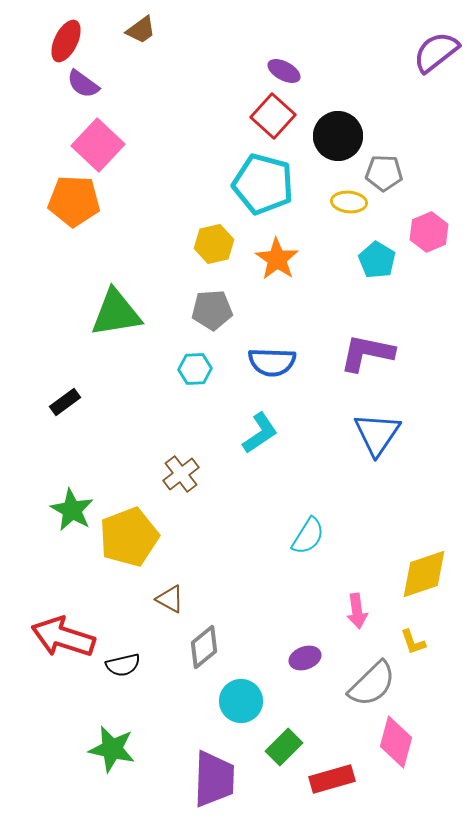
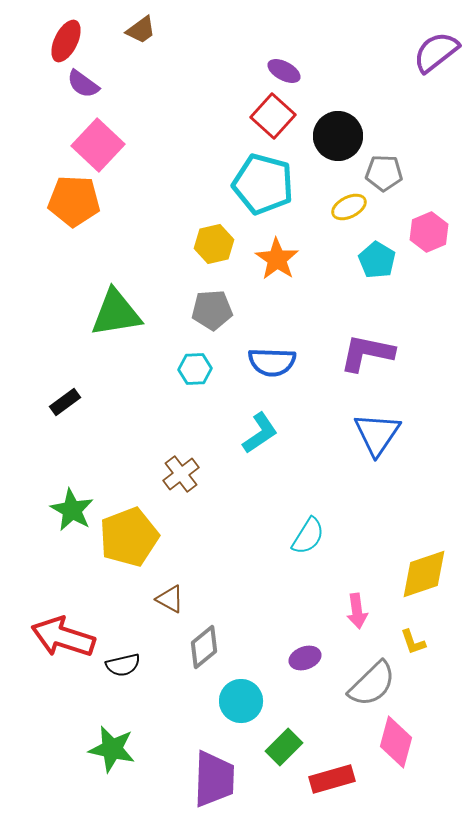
yellow ellipse at (349, 202): moved 5 px down; rotated 32 degrees counterclockwise
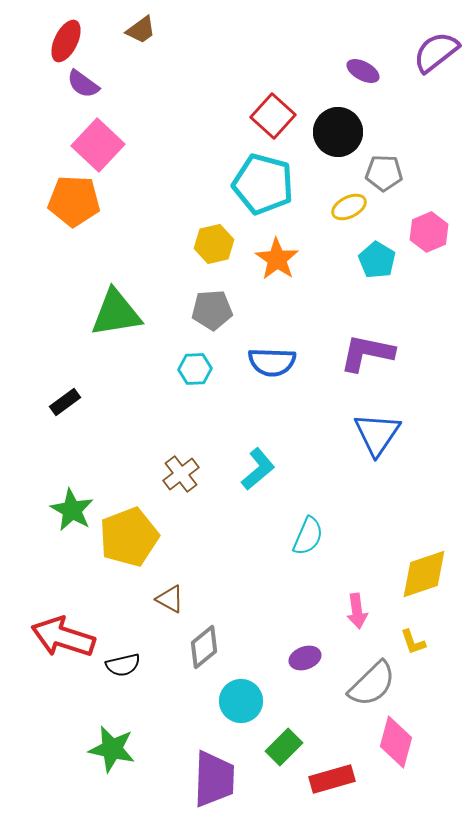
purple ellipse at (284, 71): moved 79 px right
black circle at (338, 136): moved 4 px up
cyan L-shape at (260, 433): moved 2 px left, 36 px down; rotated 6 degrees counterclockwise
cyan semicircle at (308, 536): rotated 9 degrees counterclockwise
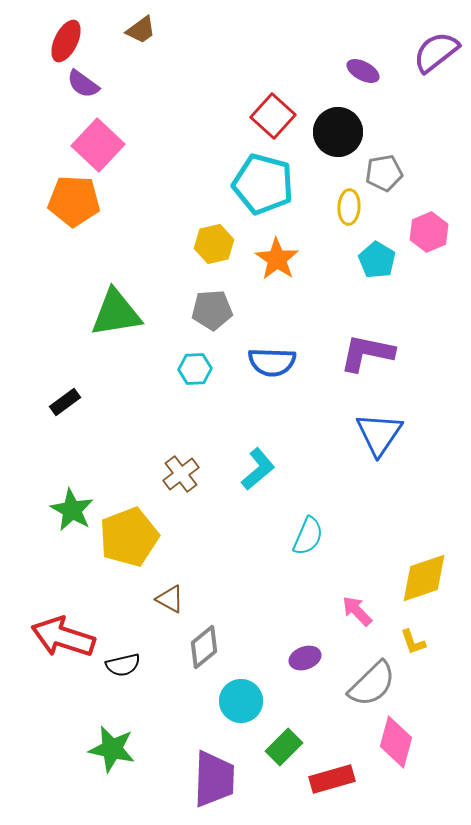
gray pentagon at (384, 173): rotated 12 degrees counterclockwise
yellow ellipse at (349, 207): rotated 60 degrees counterclockwise
blue triangle at (377, 434): moved 2 px right
yellow diamond at (424, 574): moved 4 px down
pink arrow at (357, 611): rotated 144 degrees clockwise
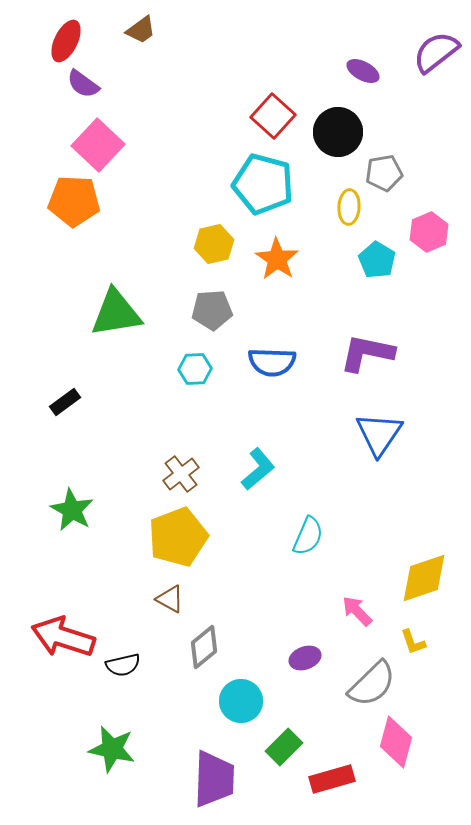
yellow pentagon at (129, 537): moved 49 px right
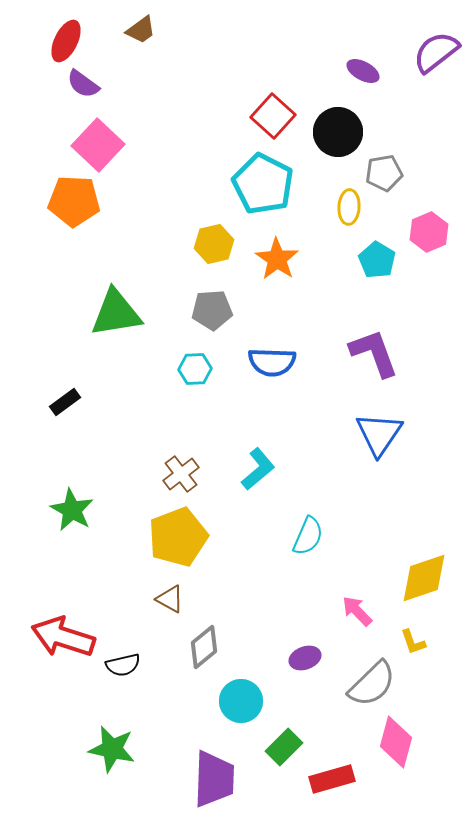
cyan pentagon at (263, 184): rotated 12 degrees clockwise
purple L-shape at (367, 353): moved 7 px right; rotated 58 degrees clockwise
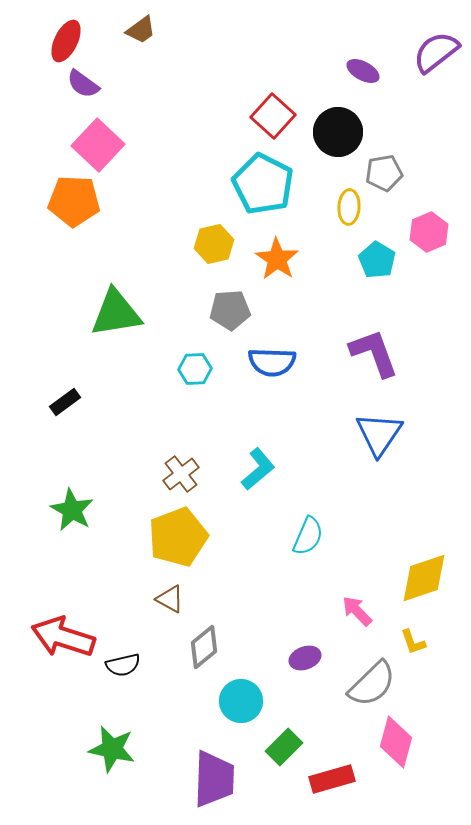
gray pentagon at (212, 310): moved 18 px right
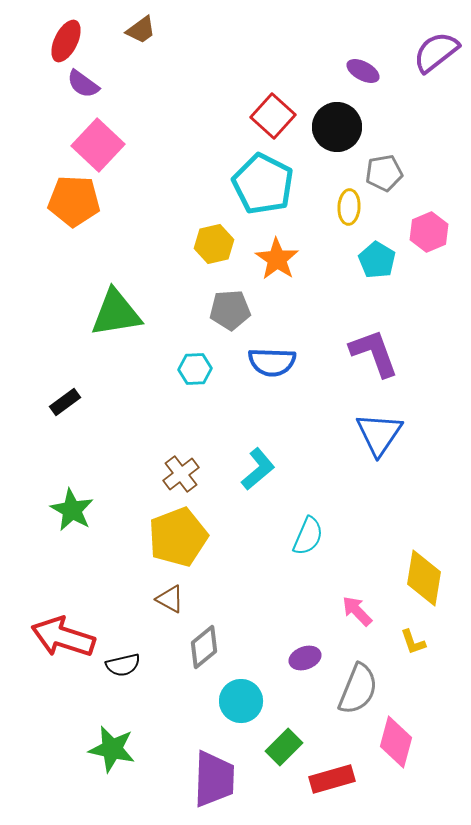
black circle at (338, 132): moved 1 px left, 5 px up
yellow diamond at (424, 578): rotated 62 degrees counterclockwise
gray semicircle at (372, 684): moved 14 px left, 5 px down; rotated 24 degrees counterclockwise
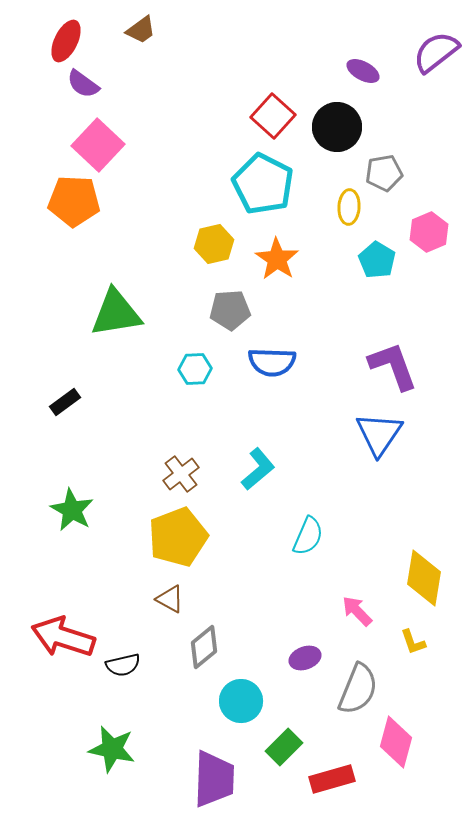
purple L-shape at (374, 353): moved 19 px right, 13 px down
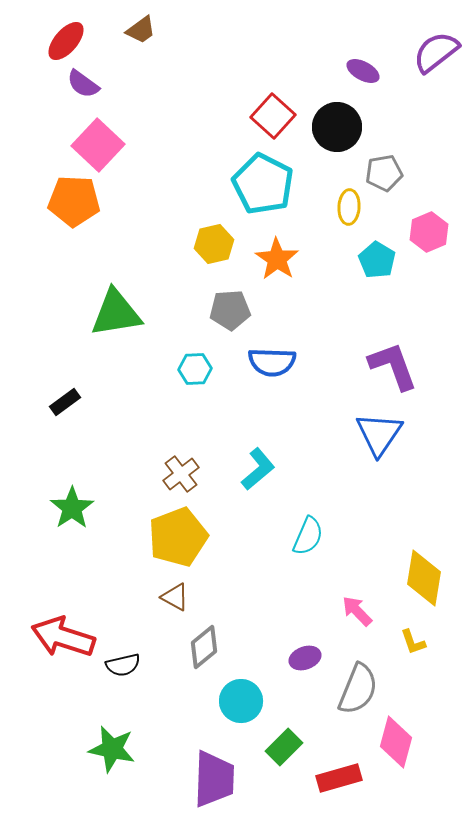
red ellipse at (66, 41): rotated 15 degrees clockwise
green star at (72, 510): moved 2 px up; rotated 9 degrees clockwise
brown triangle at (170, 599): moved 5 px right, 2 px up
red rectangle at (332, 779): moved 7 px right, 1 px up
